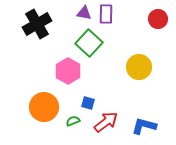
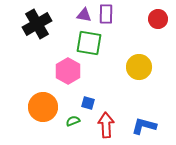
purple triangle: moved 2 px down
green square: rotated 32 degrees counterclockwise
orange circle: moved 1 px left
red arrow: moved 3 px down; rotated 55 degrees counterclockwise
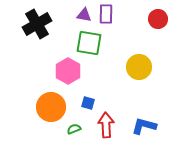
orange circle: moved 8 px right
green semicircle: moved 1 px right, 8 px down
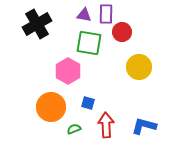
red circle: moved 36 px left, 13 px down
